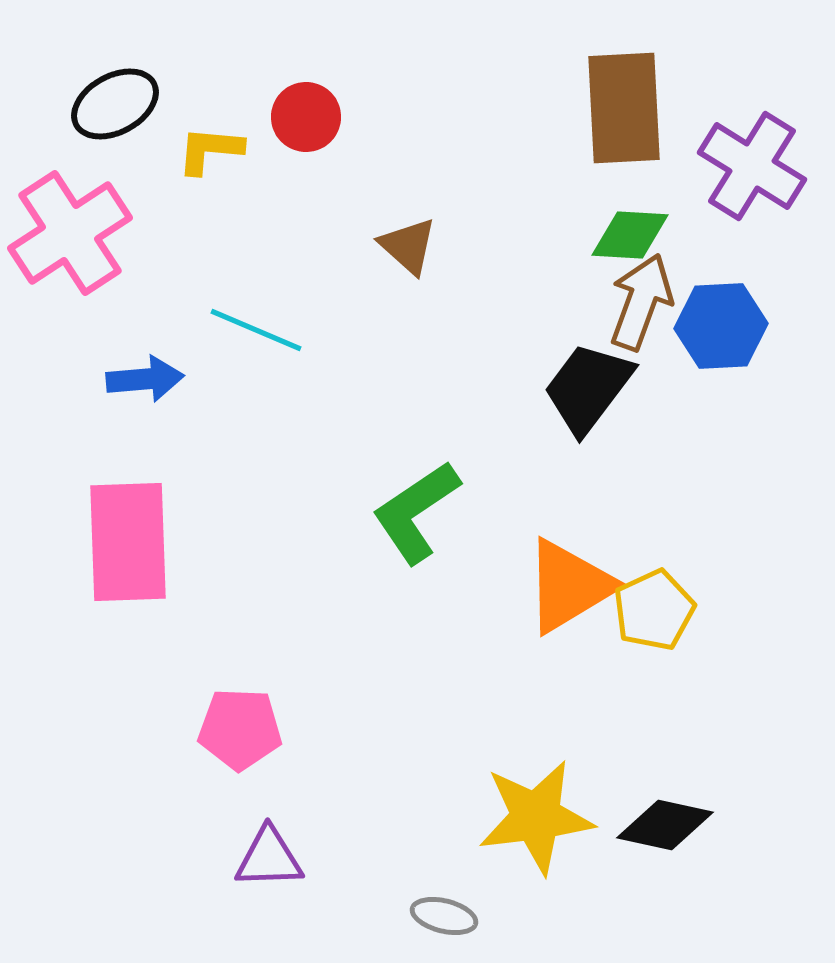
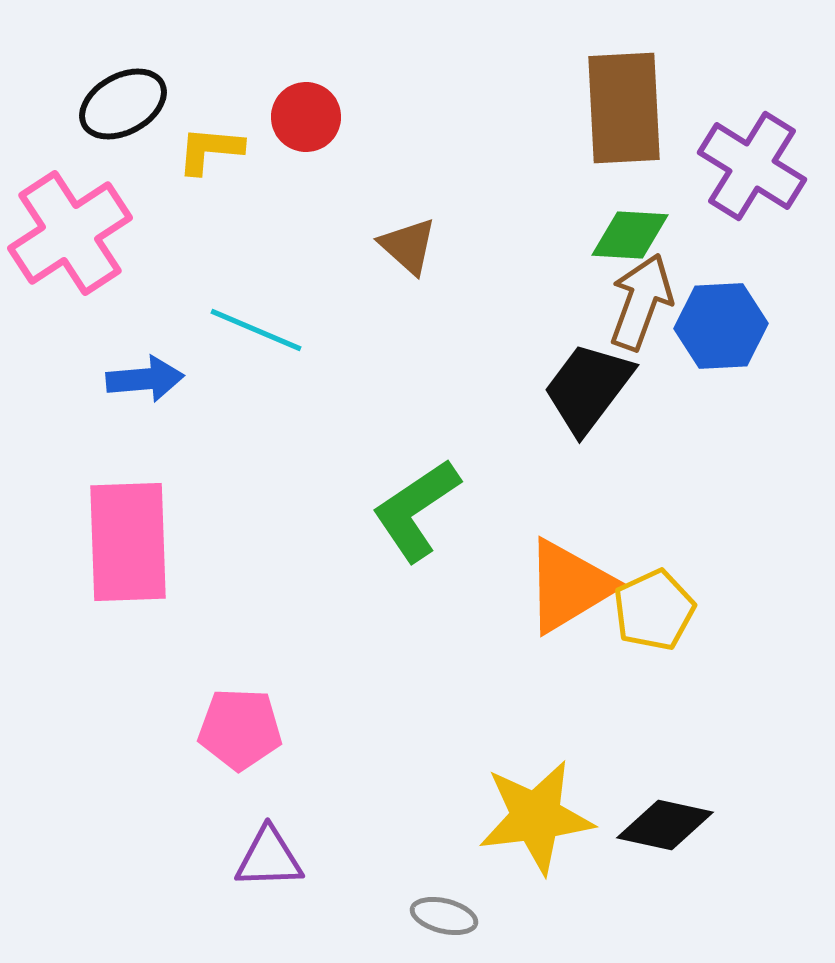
black ellipse: moved 8 px right
green L-shape: moved 2 px up
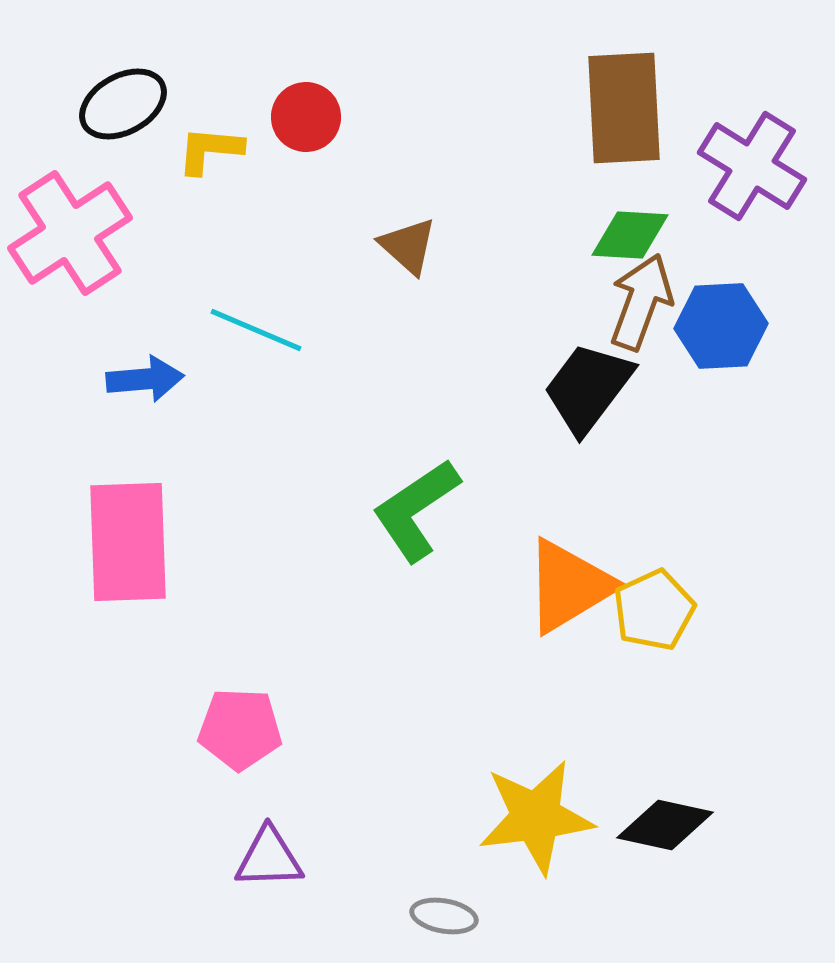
gray ellipse: rotated 4 degrees counterclockwise
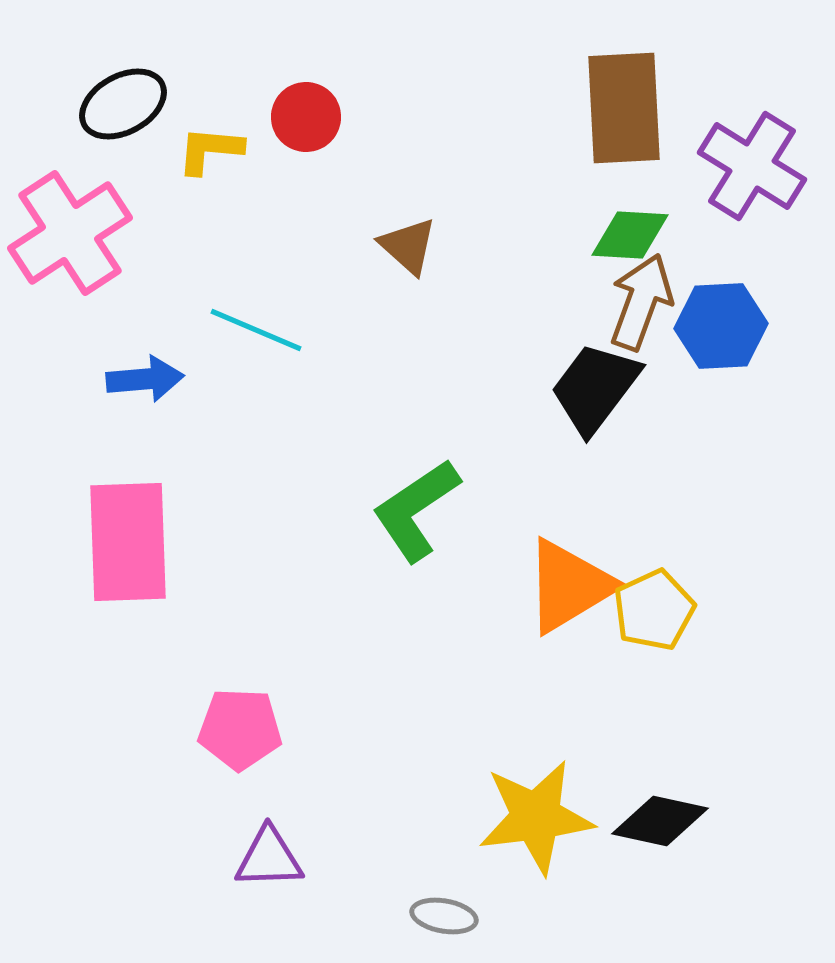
black trapezoid: moved 7 px right
black diamond: moved 5 px left, 4 px up
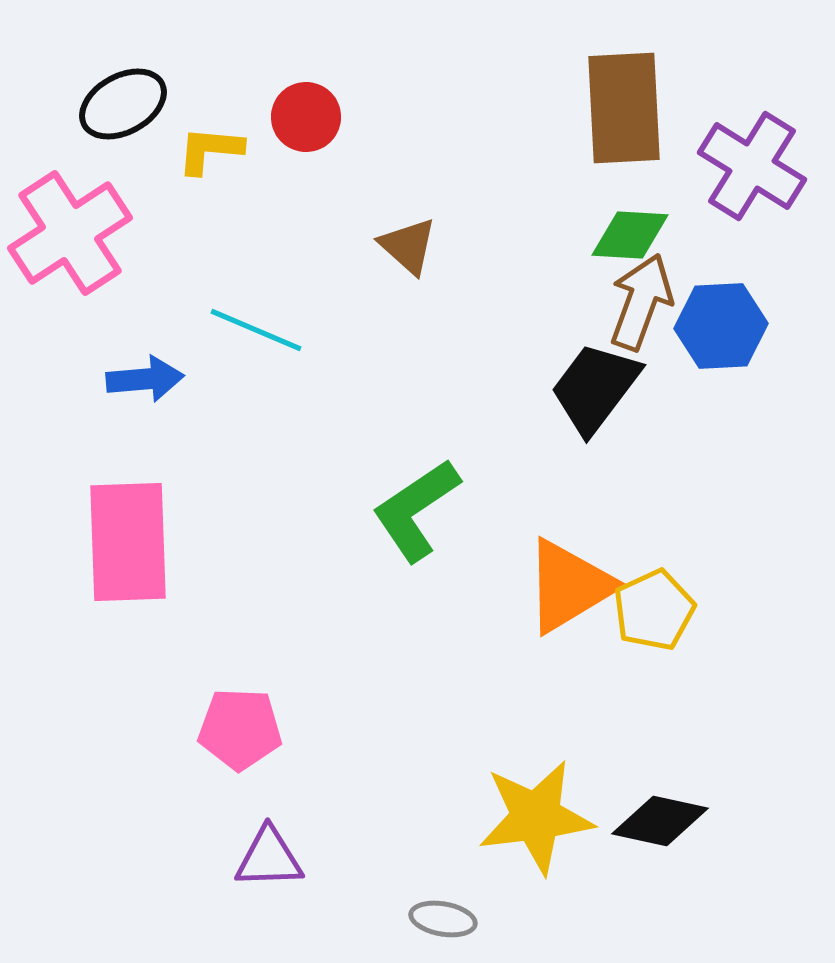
gray ellipse: moved 1 px left, 3 px down
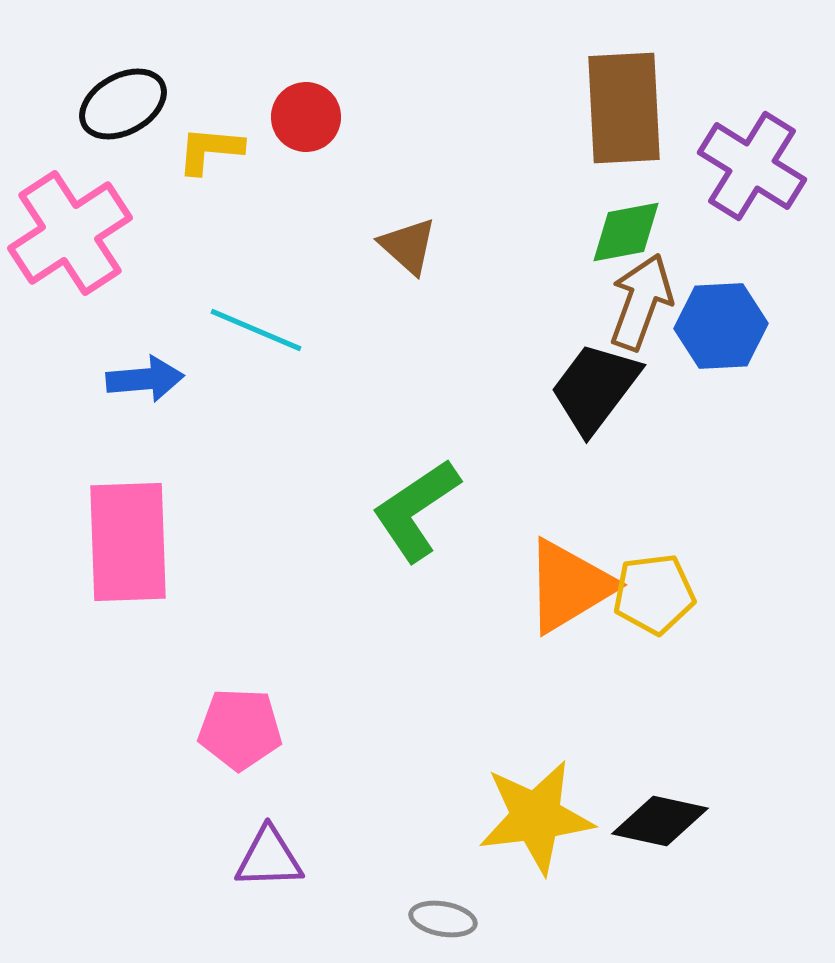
green diamond: moved 4 px left, 3 px up; rotated 14 degrees counterclockwise
yellow pentagon: moved 16 px up; rotated 18 degrees clockwise
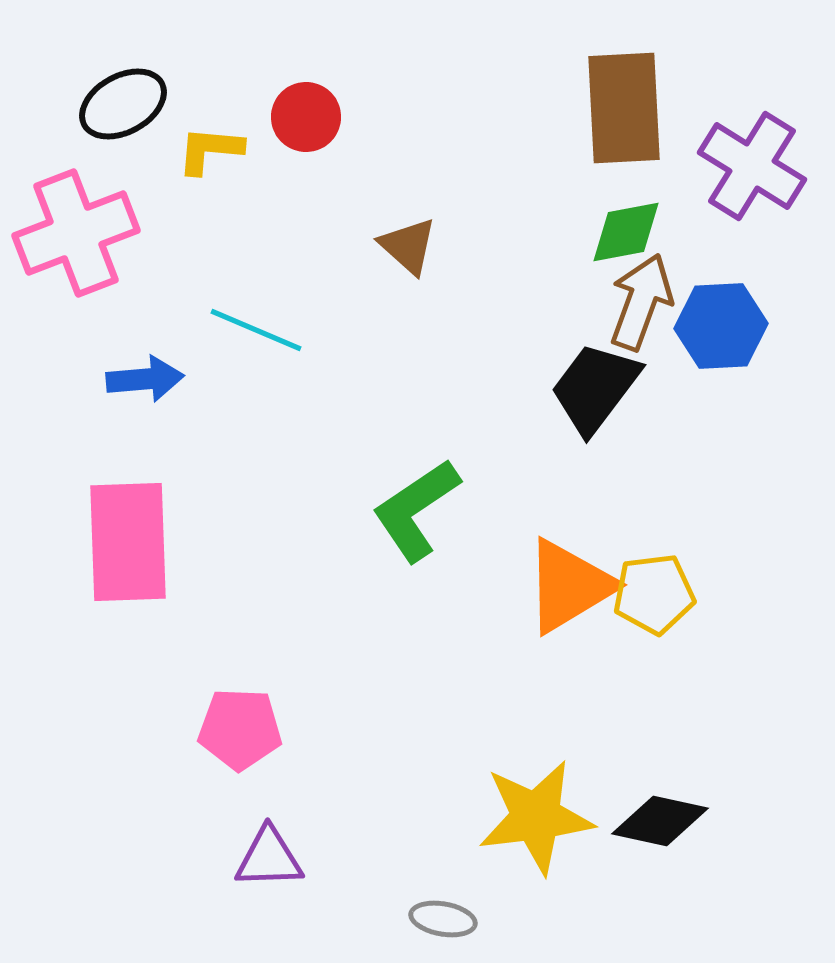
pink cross: moved 6 px right; rotated 12 degrees clockwise
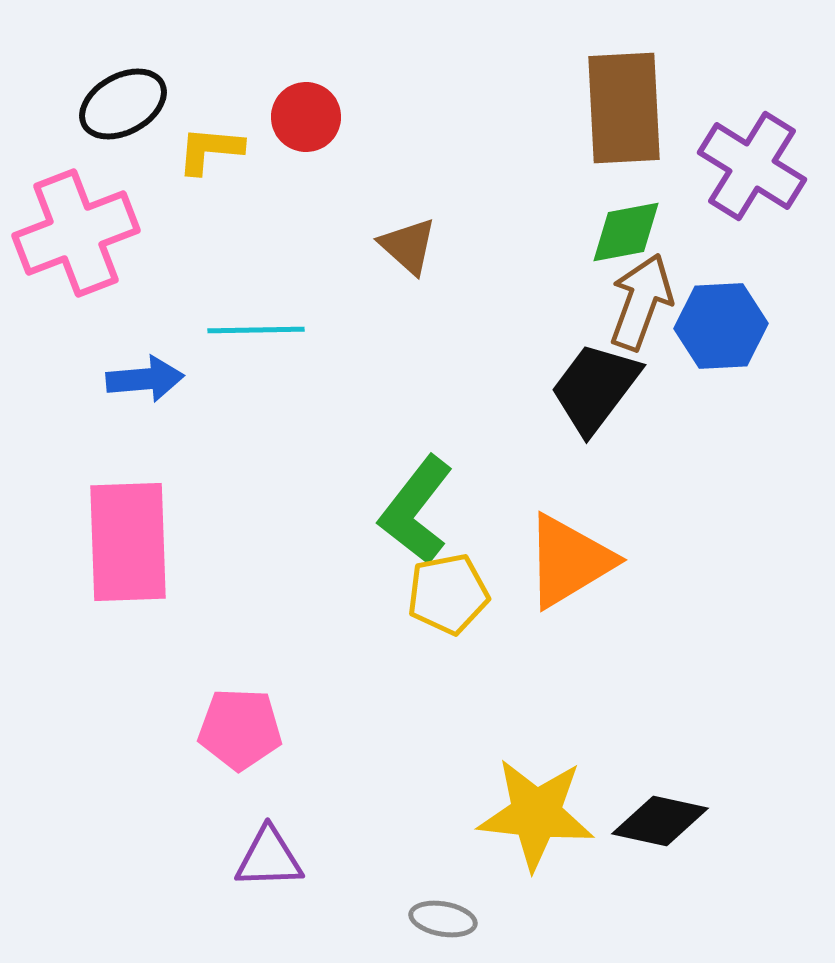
cyan line: rotated 24 degrees counterclockwise
green L-shape: rotated 18 degrees counterclockwise
orange triangle: moved 25 px up
yellow pentagon: moved 206 px left; rotated 4 degrees counterclockwise
yellow star: moved 3 px up; rotated 13 degrees clockwise
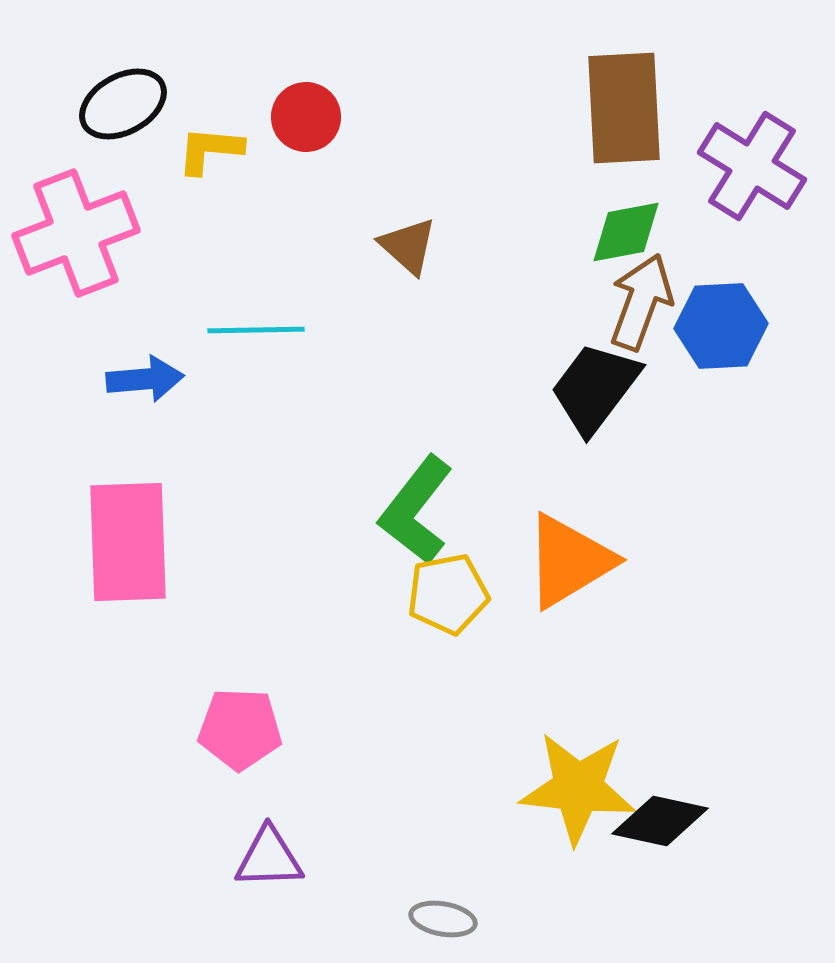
yellow star: moved 42 px right, 26 px up
